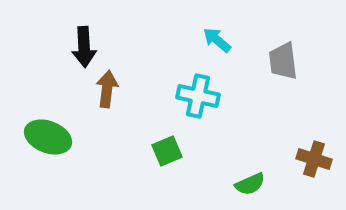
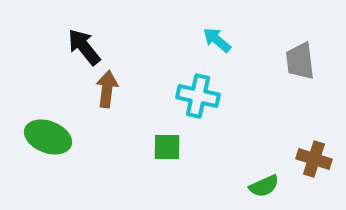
black arrow: rotated 144 degrees clockwise
gray trapezoid: moved 17 px right
green square: moved 4 px up; rotated 24 degrees clockwise
green semicircle: moved 14 px right, 2 px down
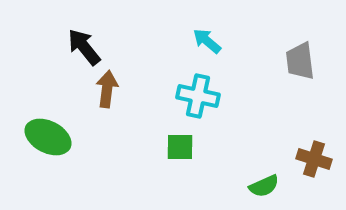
cyan arrow: moved 10 px left, 1 px down
green ellipse: rotated 6 degrees clockwise
green square: moved 13 px right
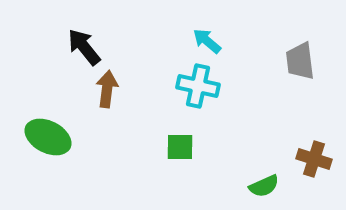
cyan cross: moved 10 px up
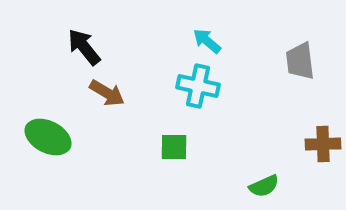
brown arrow: moved 4 px down; rotated 114 degrees clockwise
green square: moved 6 px left
brown cross: moved 9 px right, 15 px up; rotated 20 degrees counterclockwise
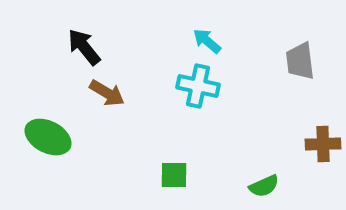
green square: moved 28 px down
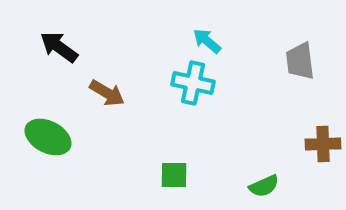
black arrow: moved 25 px left; rotated 15 degrees counterclockwise
cyan cross: moved 5 px left, 3 px up
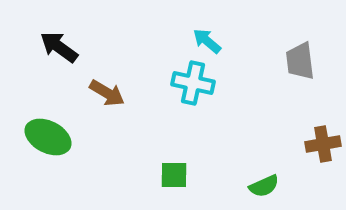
brown cross: rotated 8 degrees counterclockwise
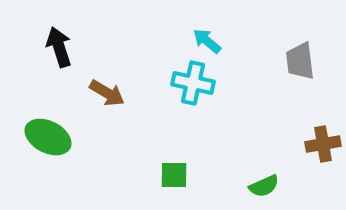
black arrow: rotated 36 degrees clockwise
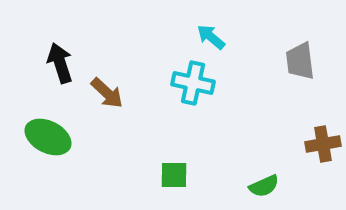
cyan arrow: moved 4 px right, 4 px up
black arrow: moved 1 px right, 16 px down
brown arrow: rotated 12 degrees clockwise
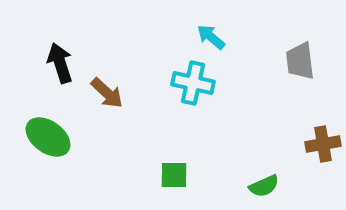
green ellipse: rotated 9 degrees clockwise
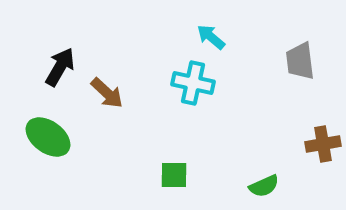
black arrow: moved 4 px down; rotated 48 degrees clockwise
